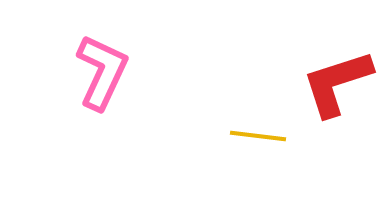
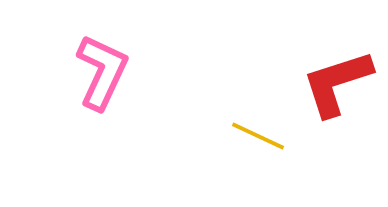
yellow line: rotated 18 degrees clockwise
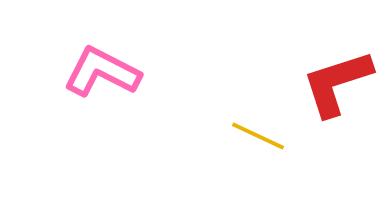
pink L-shape: rotated 88 degrees counterclockwise
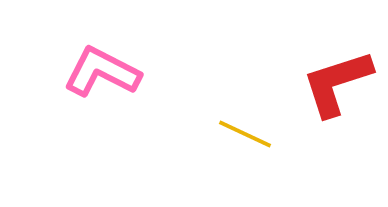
yellow line: moved 13 px left, 2 px up
